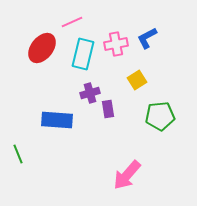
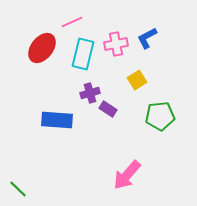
purple rectangle: rotated 48 degrees counterclockwise
green line: moved 35 px down; rotated 24 degrees counterclockwise
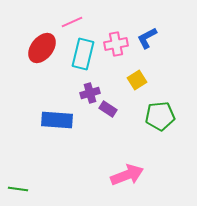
pink arrow: rotated 152 degrees counterclockwise
green line: rotated 36 degrees counterclockwise
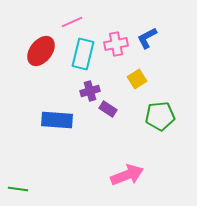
red ellipse: moved 1 px left, 3 px down
yellow square: moved 1 px up
purple cross: moved 2 px up
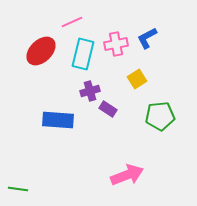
red ellipse: rotated 8 degrees clockwise
blue rectangle: moved 1 px right
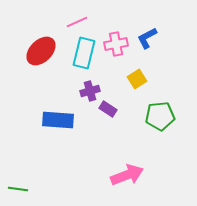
pink line: moved 5 px right
cyan rectangle: moved 1 px right, 1 px up
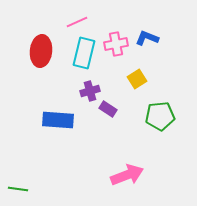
blue L-shape: rotated 50 degrees clockwise
red ellipse: rotated 40 degrees counterclockwise
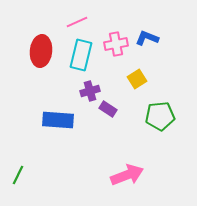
cyan rectangle: moved 3 px left, 2 px down
green line: moved 14 px up; rotated 72 degrees counterclockwise
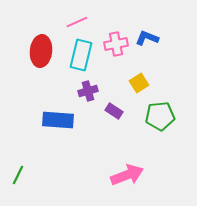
yellow square: moved 2 px right, 4 px down
purple cross: moved 2 px left
purple rectangle: moved 6 px right, 2 px down
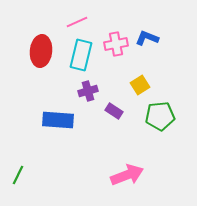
yellow square: moved 1 px right, 2 px down
